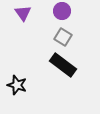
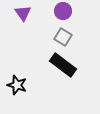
purple circle: moved 1 px right
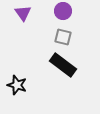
gray square: rotated 18 degrees counterclockwise
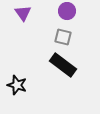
purple circle: moved 4 px right
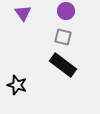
purple circle: moved 1 px left
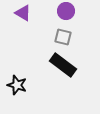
purple triangle: rotated 24 degrees counterclockwise
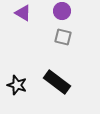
purple circle: moved 4 px left
black rectangle: moved 6 px left, 17 px down
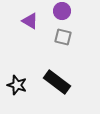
purple triangle: moved 7 px right, 8 px down
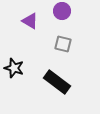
gray square: moved 7 px down
black star: moved 3 px left, 17 px up
